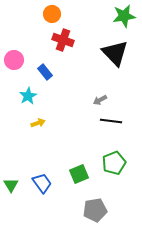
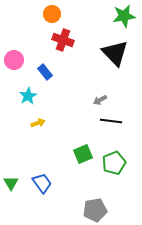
green square: moved 4 px right, 20 px up
green triangle: moved 2 px up
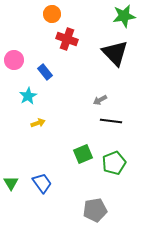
red cross: moved 4 px right, 1 px up
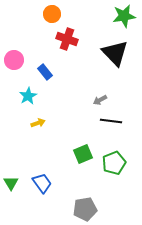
gray pentagon: moved 10 px left, 1 px up
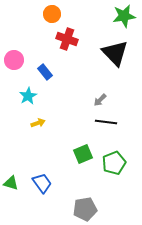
gray arrow: rotated 16 degrees counterclockwise
black line: moved 5 px left, 1 px down
green triangle: rotated 42 degrees counterclockwise
